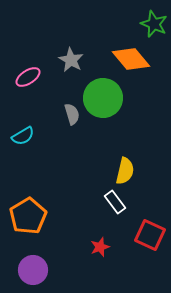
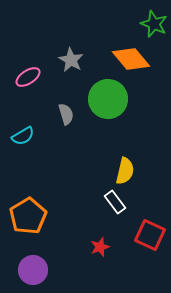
green circle: moved 5 px right, 1 px down
gray semicircle: moved 6 px left
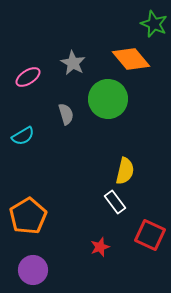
gray star: moved 2 px right, 3 px down
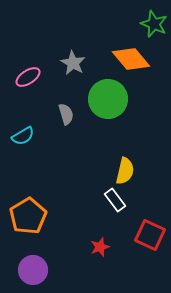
white rectangle: moved 2 px up
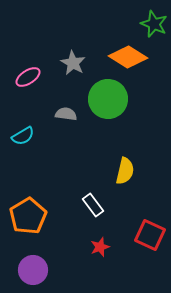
orange diamond: moved 3 px left, 2 px up; rotated 18 degrees counterclockwise
gray semicircle: rotated 65 degrees counterclockwise
white rectangle: moved 22 px left, 5 px down
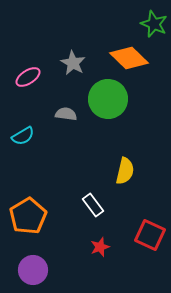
orange diamond: moved 1 px right, 1 px down; rotated 12 degrees clockwise
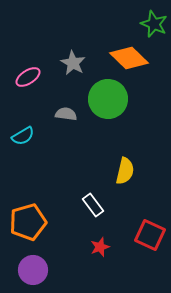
orange pentagon: moved 6 px down; rotated 15 degrees clockwise
